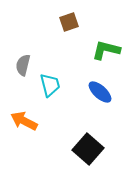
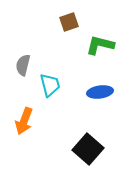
green L-shape: moved 6 px left, 5 px up
blue ellipse: rotated 50 degrees counterclockwise
orange arrow: rotated 96 degrees counterclockwise
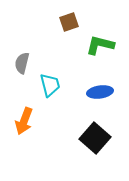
gray semicircle: moved 1 px left, 2 px up
black square: moved 7 px right, 11 px up
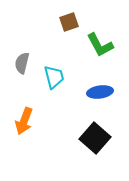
green L-shape: rotated 132 degrees counterclockwise
cyan trapezoid: moved 4 px right, 8 px up
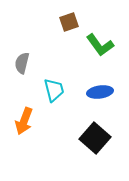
green L-shape: rotated 8 degrees counterclockwise
cyan trapezoid: moved 13 px down
